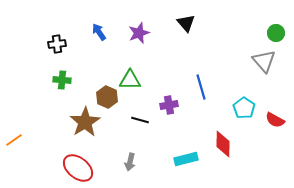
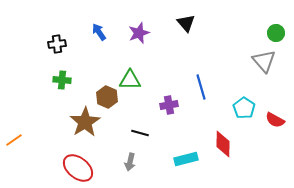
black line: moved 13 px down
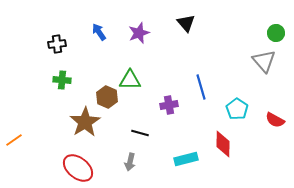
cyan pentagon: moved 7 px left, 1 px down
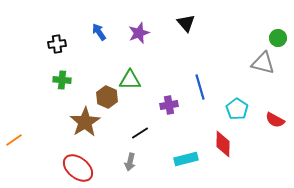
green circle: moved 2 px right, 5 px down
gray triangle: moved 1 px left, 2 px down; rotated 35 degrees counterclockwise
blue line: moved 1 px left
black line: rotated 48 degrees counterclockwise
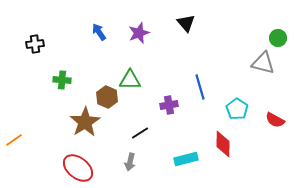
black cross: moved 22 px left
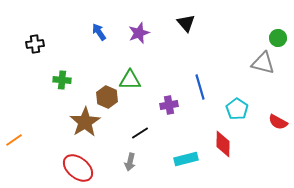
red semicircle: moved 3 px right, 2 px down
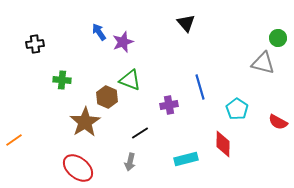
purple star: moved 16 px left, 9 px down
green triangle: rotated 20 degrees clockwise
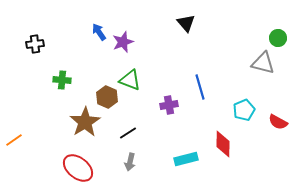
cyan pentagon: moved 7 px right, 1 px down; rotated 15 degrees clockwise
black line: moved 12 px left
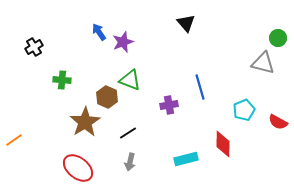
black cross: moved 1 px left, 3 px down; rotated 24 degrees counterclockwise
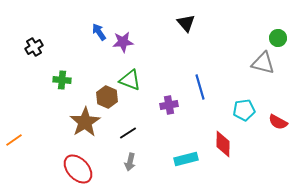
purple star: rotated 15 degrees clockwise
cyan pentagon: rotated 15 degrees clockwise
red ellipse: moved 1 px down; rotated 8 degrees clockwise
